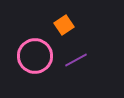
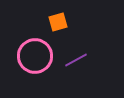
orange square: moved 6 px left, 3 px up; rotated 18 degrees clockwise
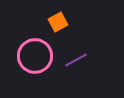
orange square: rotated 12 degrees counterclockwise
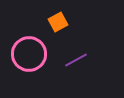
pink circle: moved 6 px left, 2 px up
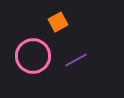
pink circle: moved 4 px right, 2 px down
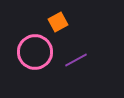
pink circle: moved 2 px right, 4 px up
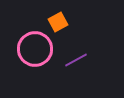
pink circle: moved 3 px up
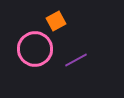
orange square: moved 2 px left, 1 px up
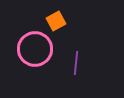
purple line: moved 3 px down; rotated 55 degrees counterclockwise
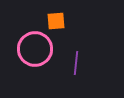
orange square: rotated 24 degrees clockwise
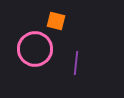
orange square: rotated 18 degrees clockwise
